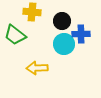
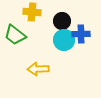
cyan circle: moved 4 px up
yellow arrow: moved 1 px right, 1 px down
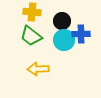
green trapezoid: moved 16 px right, 1 px down
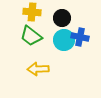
black circle: moved 3 px up
blue cross: moved 1 px left, 3 px down; rotated 12 degrees clockwise
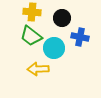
cyan circle: moved 10 px left, 8 px down
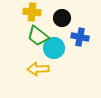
green trapezoid: moved 7 px right
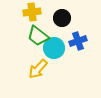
yellow cross: rotated 12 degrees counterclockwise
blue cross: moved 2 px left, 4 px down; rotated 30 degrees counterclockwise
yellow arrow: rotated 45 degrees counterclockwise
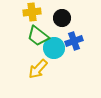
blue cross: moved 4 px left
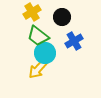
yellow cross: rotated 24 degrees counterclockwise
black circle: moved 1 px up
blue cross: rotated 12 degrees counterclockwise
cyan circle: moved 9 px left, 5 px down
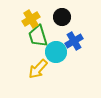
yellow cross: moved 1 px left, 7 px down
green trapezoid: rotated 35 degrees clockwise
cyan circle: moved 11 px right, 1 px up
